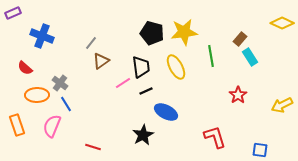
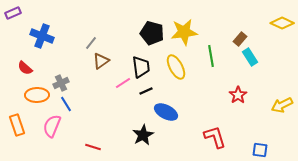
gray cross: moved 1 px right; rotated 28 degrees clockwise
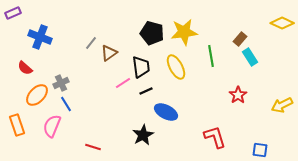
blue cross: moved 2 px left, 1 px down
brown triangle: moved 8 px right, 8 px up
orange ellipse: rotated 45 degrees counterclockwise
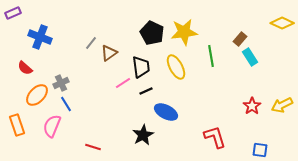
black pentagon: rotated 10 degrees clockwise
red star: moved 14 px right, 11 px down
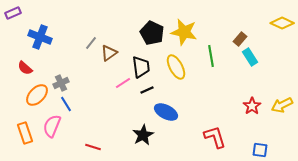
yellow star: rotated 20 degrees clockwise
black line: moved 1 px right, 1 px up
orange rectangle: moved 8 px right, 8 px down
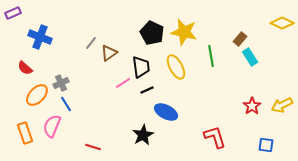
blue square: moved 6 px right, 5 px up
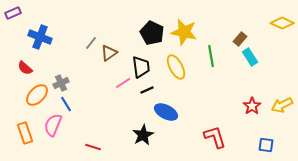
pink semicircle: moved 1 px right, 1 px up
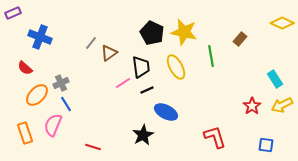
cyan rectangle: moved 25 px right, 22 px down
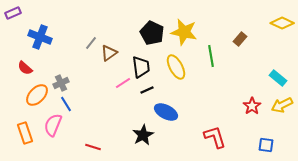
cyan rectangle: moved 3 px right, 1 px up; rotated 18 degrees counterclockwise
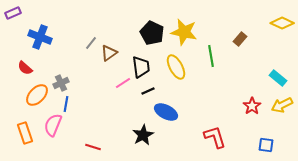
black line: moved 1 px right, 1 px down
blue line: rotated 42 degrees clockwise
